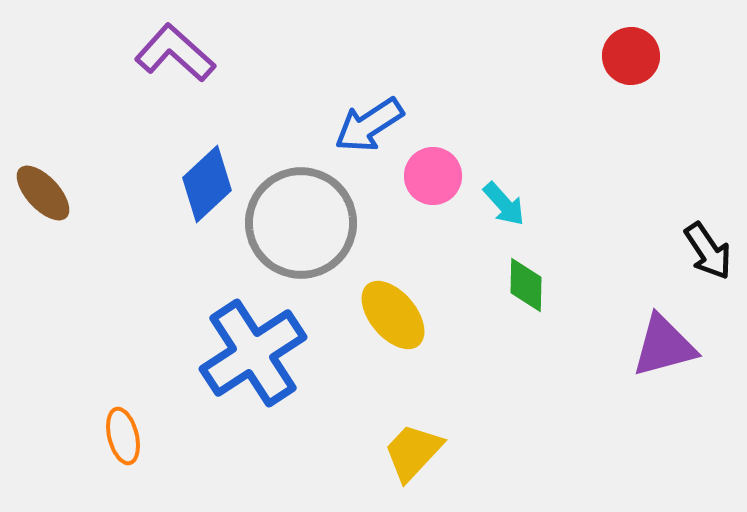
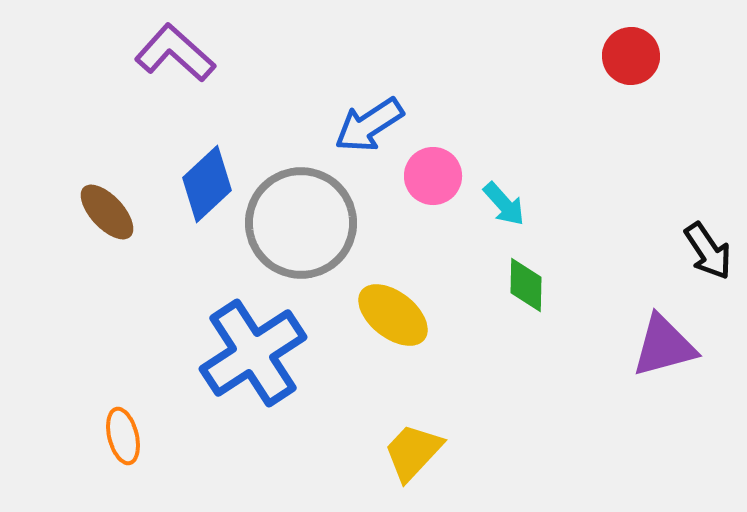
brown ellipse: moved 64 px right, 19 px down
yellow ellipse: rotated 12 degrees counterclockwise
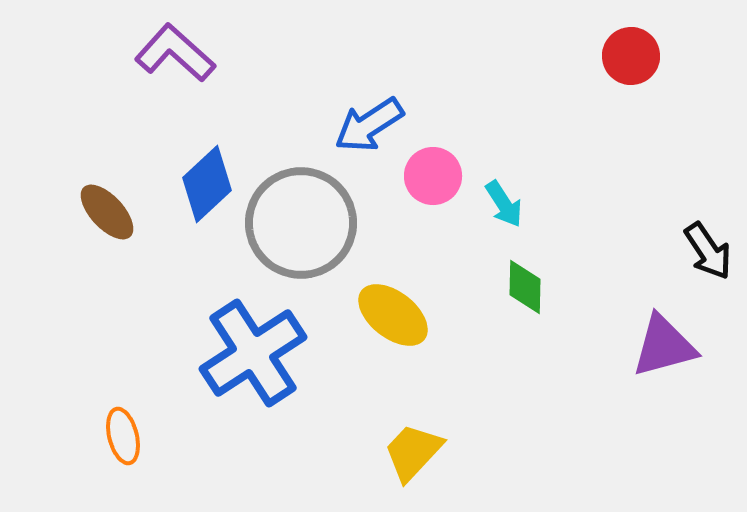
cyan arrow: rotated 9 degrees clockwise
green diamond: moved 1 px left, 2 px down
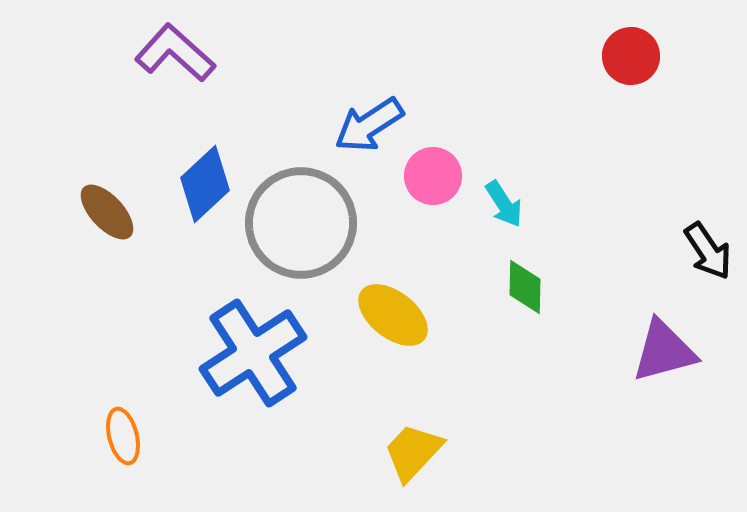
blue diamond: moved 2 px left
purple triangle: moved 5 px down
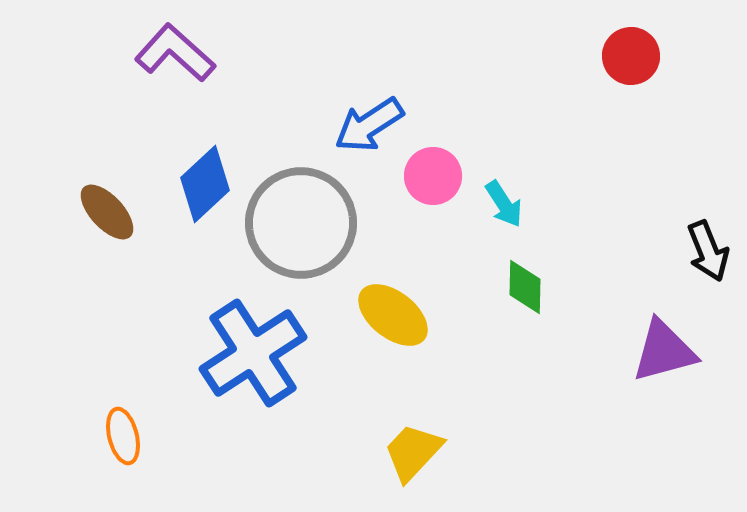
black arrow: rotated 12 degrees clockwise
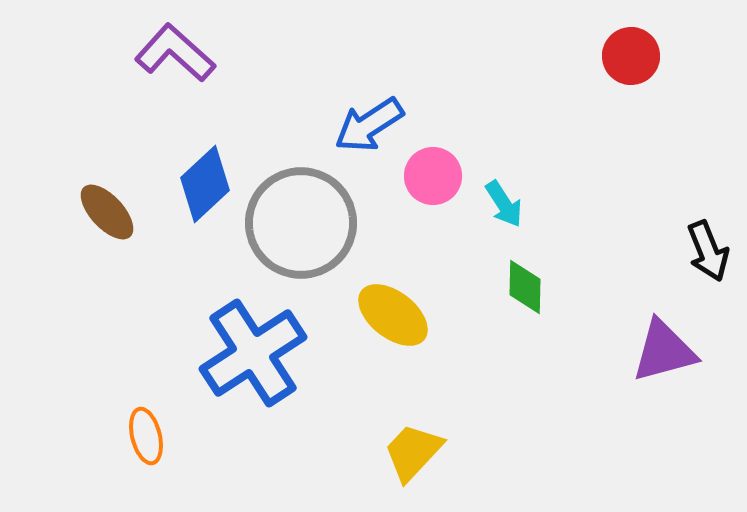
orange ellipse: moved 23 px right
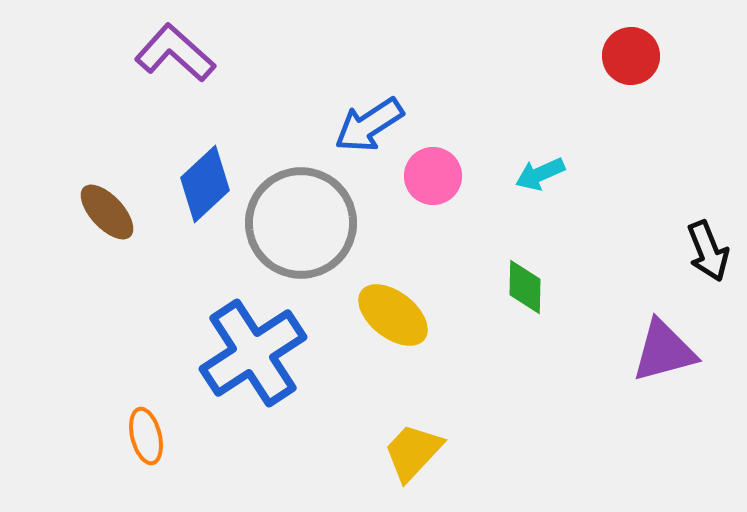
cyan arrow: moved 36 px right, 30 px up; rotated 99 degrees clockwise
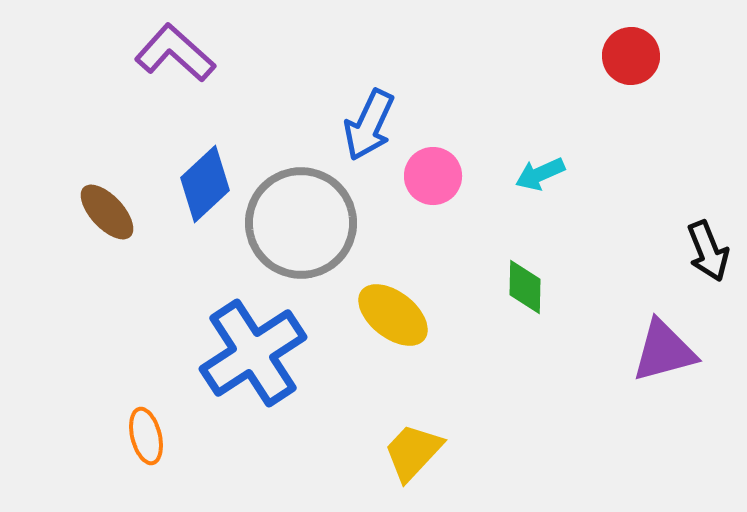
blue arrow: rotated 32 degrees counterclockwise
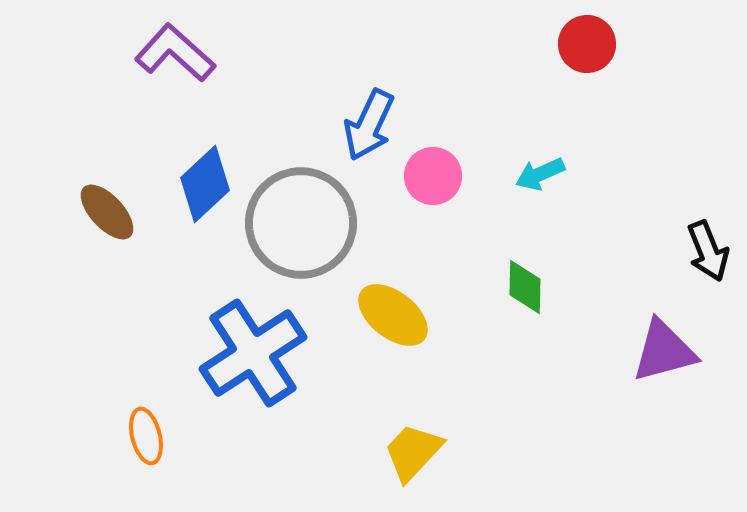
red circle: moved 44 px left, 12 px up
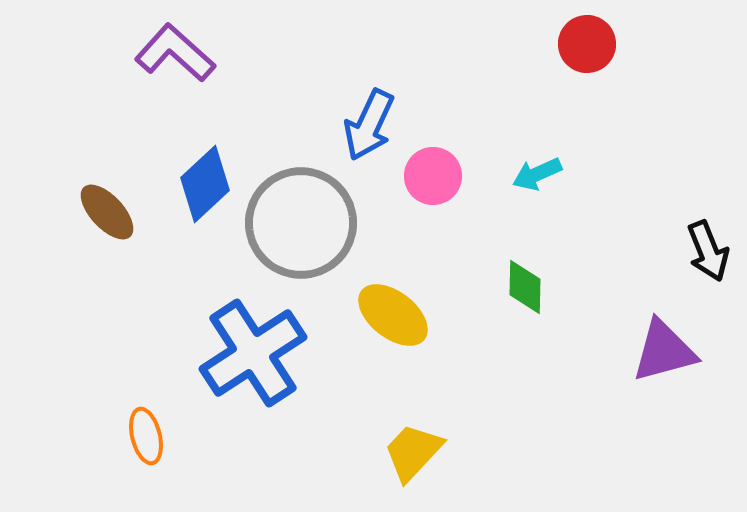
cyan arrow: moved 3 px left
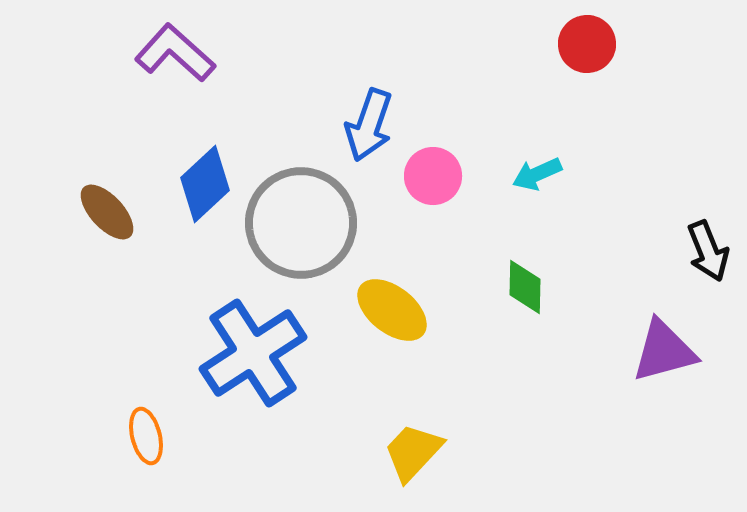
blue arrow: rotated 6 degrees counterclockwise
yellow ellipse: moved 1 px left, 5 px up
